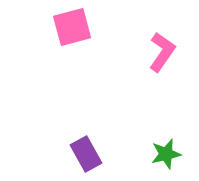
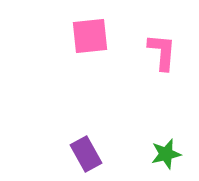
pink square: moved 18 px right, 9 px down; rotated 9 degrees clockwise
pink L-shape: rotated 30 degrees counterclockwise
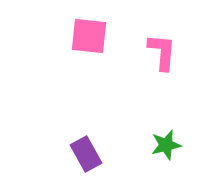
pink square: moved 1 px left; rotated 12 degrees clockwise
green star: moved 9 px up
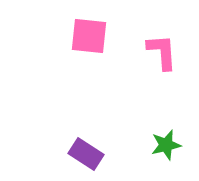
pink L-shape: rotated 9 degrees counterclockwise
purple rectangle: rotated 28 degrees counterclockwise
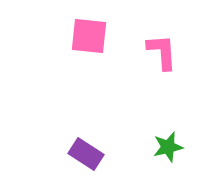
green star: moved 2 px right, 2 px down
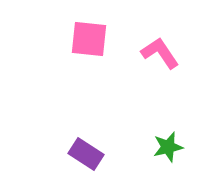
pink square: moved 3 px down
pink L-shape: moved 2 px left, 1 px down; rotated 30 degrees counterclockwise
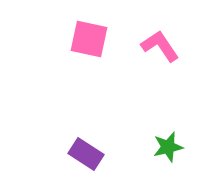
pink square: rotated 6 degrees clockwise
pink L-shape: moved 7 px up
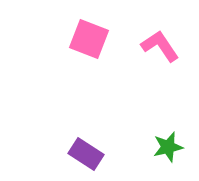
pink square: rotated 9 degrees clockwise
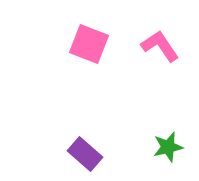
pink square: moved 5 px down
purple rectangle: moved 1 px left; rotated 8 degrees clockwise
